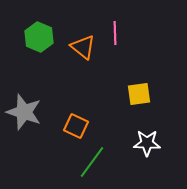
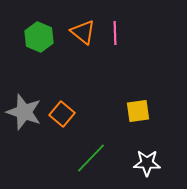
orange triangle: moved 15 px up
yellow square: moved 1 px left, 17 px down
orange square: moved 14 px left, 12 px up; rotated 15 degrees clockwise
white star: moved 20 px down
green line: moved 1 px left, 4 px up; rotated 8 degrees clockwise
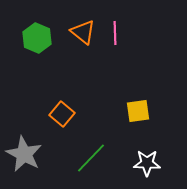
green hexagon: moved 2 px left, 1 px down
gray star: moved 42 px down; rotated 9 degrees clockwise
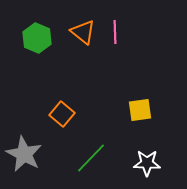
pink line: moved 1 px up
yellow square: moved 2 px right, 1 px up
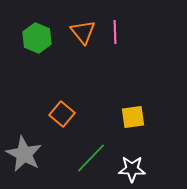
orange triangle: rotated 12 degrees clockwise
yellow square: moved 7 px left, 7 px down
white star: moved 15 px left, 6 px down
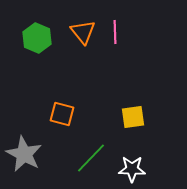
orange square: rotated 25 degrees counterclockwise
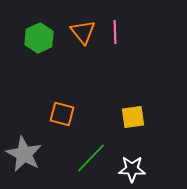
green hexagon: moved 2 px right; rotated 12 degrees clockwise
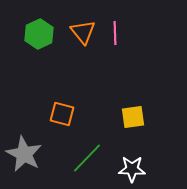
pink line: moved 1 px down
green hexagon: moved 4 px up
green line: moved 4 px left
